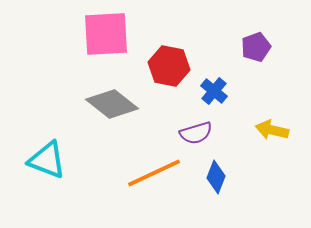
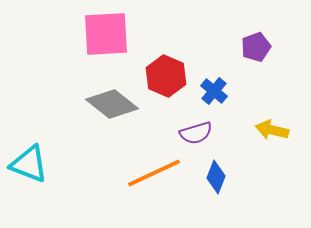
red hexagon: moved 3 px left, 10 px down; rotated 12 degrees clockwise
cyan triangle: moved 18 px left, 4 px down
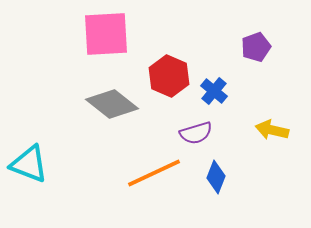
red hexagon: moved 3 px right
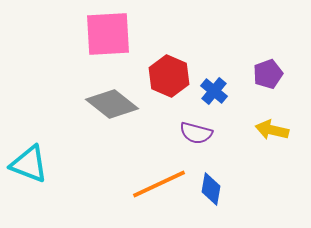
pink square: moved 2 px right
purple pentagon: moved 12 px right, 27 px down
purple semicircle: rotated 32 degrees clockwise
orange line: moved 5 px right, 11 px down
blue diamond: moved 5 px left, 12 px down; rotated 12 degrees counterclockwise
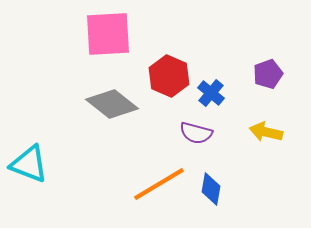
blue cross: moved 3 px left, 2 px down
yellow arrow: moved 6 px left, 2 px down
orange line: rotated 6 degrees counterclockwise
